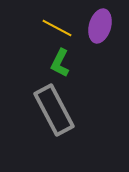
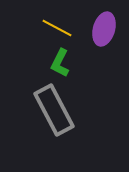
purple ellipse: moved 4 px right, 3 px down
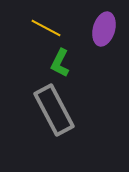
yellow line: moved 11 px left
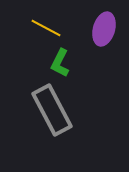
gray rectangle: moved 2 px left
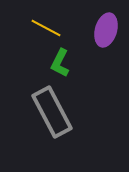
purple ellipse: moved 2 px right, 1 px down
gray rectangle: moved 2 px down
